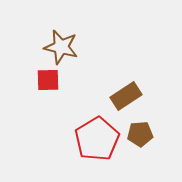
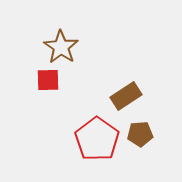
brown star: rotated 20 degrees clockwise
red pentagon: rotated 6 degrees counterclockwise
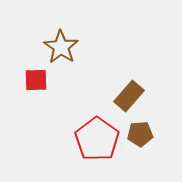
red square: moved 12 px left
brown rectangle: moved 3 px right; rotated 16 degrees counterclockwise
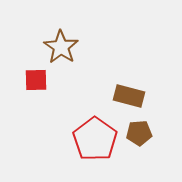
brown rectangle: rotated 64 degrees clockwise
brown pentagon: moved 1 px left, 1 px up
red pentagon: moved 2 px left
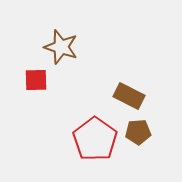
brown star: rotated 16 degrees counterclockwise
brown rectangle: rotated 12 degrees clockwise
brown pentagon: moved 1 px left, 1 px up
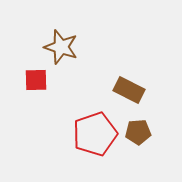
brown rectangle: moved 6 px up
red pentagon: moved 5 px up; rotated 18 degrees clockwise
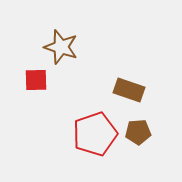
brown rectangle: rotated 8 degrees counterclockwise
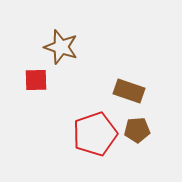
brown rectangle: moved 1 px down
brown pentagon: moved 1 px left, 2 px up
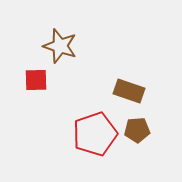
brown star: moved 1 px left, 1 px up
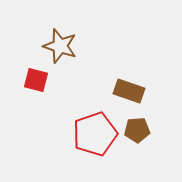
red square: rotated 15 degrees clockwise
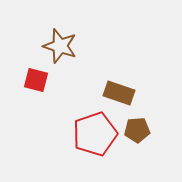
brown rectangle: moved 10 px left, 2 px down
